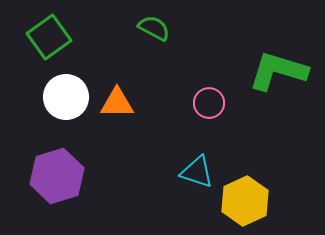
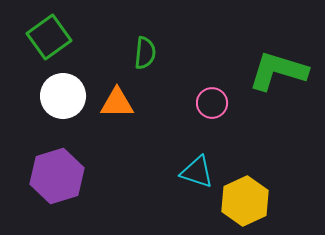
green semicircle: moved 9 px left, 25 px down; rotated 68 degrees clockwise
white circle: moved 3 px left, 1 px up
pink circle: moved 3 px right
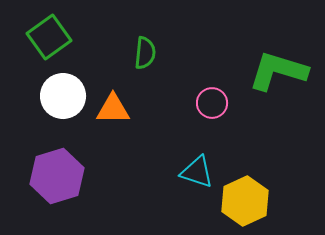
orange triangle: moved 4 px left, 6 px down
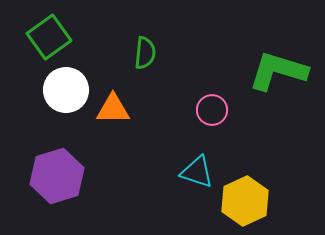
white circle: moved 3 px right, 6 px up
pink circle: moved 7 px down
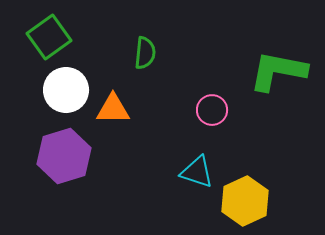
green L-shape: rotated 6 degrees counterclockwise
purple hexagon: moved 7 px right, 20 px up
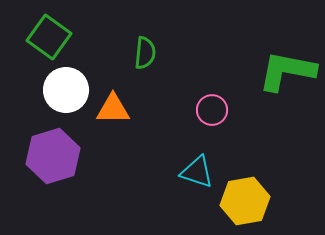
green square: rotated 18 degrees counterclockwise
green L-shape: moved 9 px right
purple hexagon: moved 11 px left
yellow hexagon: rotated 15 degrees clockwise
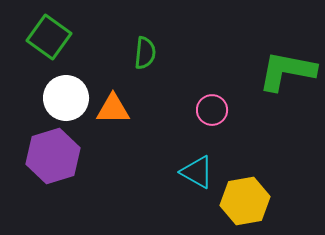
white circle: moved 8 px down
cyan triangle: rotated 12 degrees clockwise
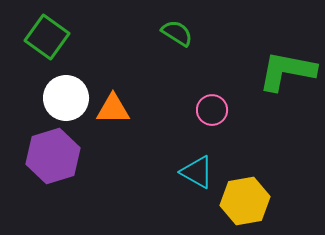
green square: moved 2 px left
green semicircle: moved 32 px right, 20 px up; rotated 64 degrees counterclockwise
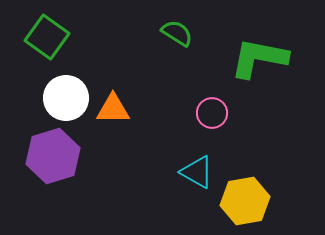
green L-shape: moved 28 px left, 13 px up
pink circle: moved 3 px down
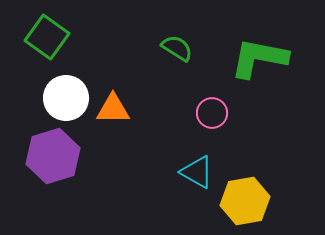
green semicircle: moved 15 px down
